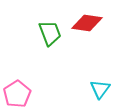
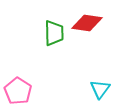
green trapezoid: moved 4 px right; rotated 20 degrees clockwise
pink pentagon: moved 1 px right, 3 px up; rotated 8 degrees counterclockwise
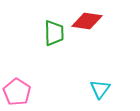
red diamond: moved 2 px up
pink pentagon: moved 1 px left, 1 px down
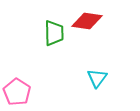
cyan triangle: moved 3 px left, 11 px up
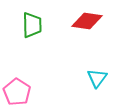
green trapezoid: moved 22 px left, 8 px up
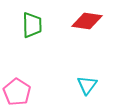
cyan triangle: moved 10 px left, 7 px down
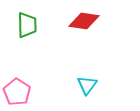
red diamond: moved 3 px left
green trapezoid: moved 5 px left
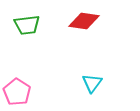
green trapezoid: rotated 84 degrees clockwise
cyan triangle: moved 5 px right, 2 px up
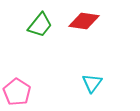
green trapezoid: moved 13 px right; rotated 44 degrees counterclockwise
